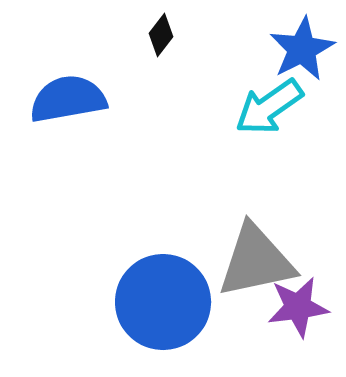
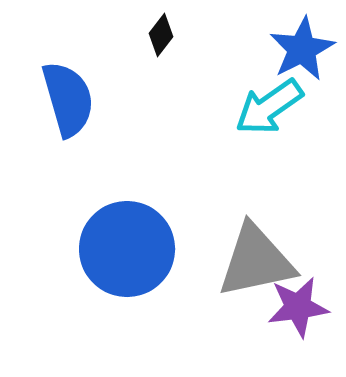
blue semicircle: rotated 84 degrees clockwise
blue circle: moved 36 px left, 53 px up
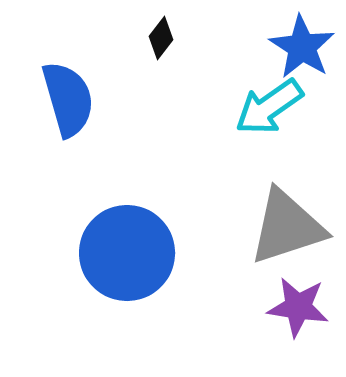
black diamond: moved 3 px down
blue star: moved 2 px up; rotated 12 degrees counterclockwise
blue circle: moved 4 px down
gray triangle: moved 31 px right, 34 px up; rotated 6 degrees counterclockwise
purple star: rotated 16 degrees clockwise
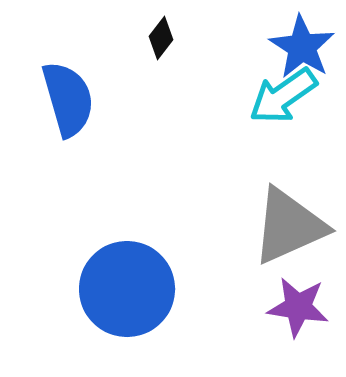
cyan arrow: moved 14 px right, 11 px up
gray triangle: moved 2 px right, 1 px up; rotated 6 degrees counterclockwise
blue circle: moved 36 px down
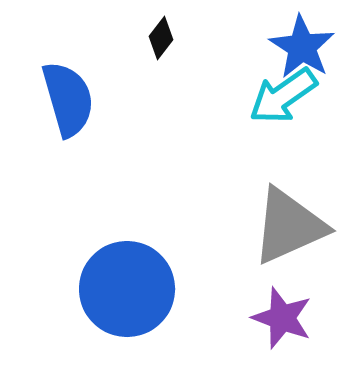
purple star: moved 16 px left, 11 px down; rotated 12 degrees clockwise
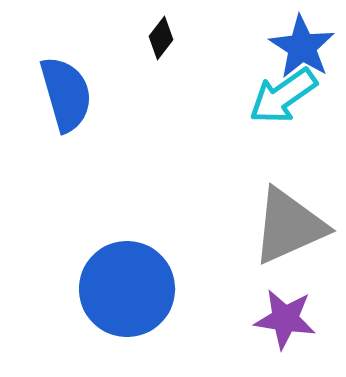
blue semicircle: moved 2 px left, 5 px up
purple star: moved 3 px right, 1 px down; rotated 12 degrees counterclockwise
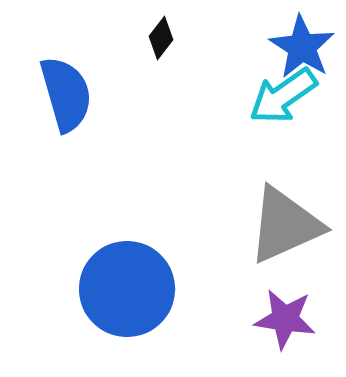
gray triangle: moved 4 px left, 1 px up
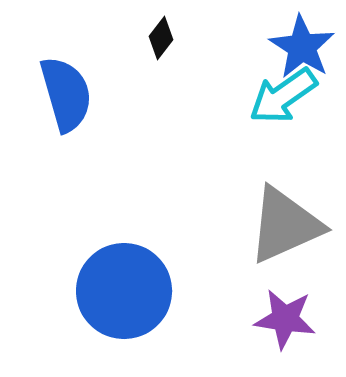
blue circle: moved 3 px left, 2 px down
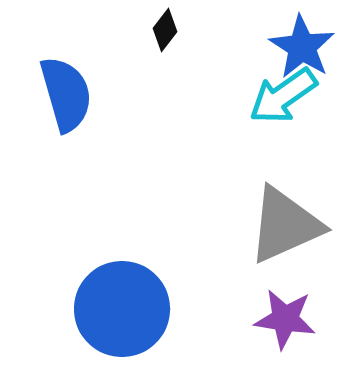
black diamond: moved 4 px right, 8 px up
blue circle: moved 2 px left, 18 px down
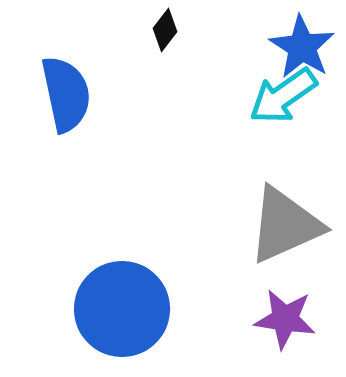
blue semicircle: rotated 4 degrees clockwise
